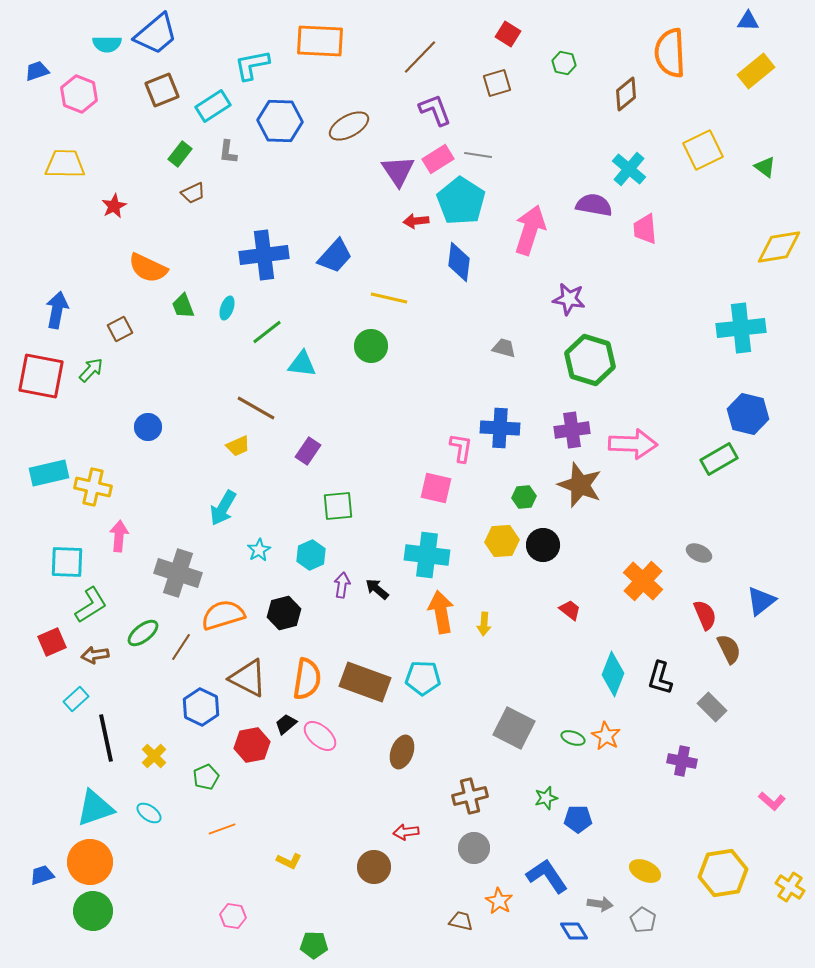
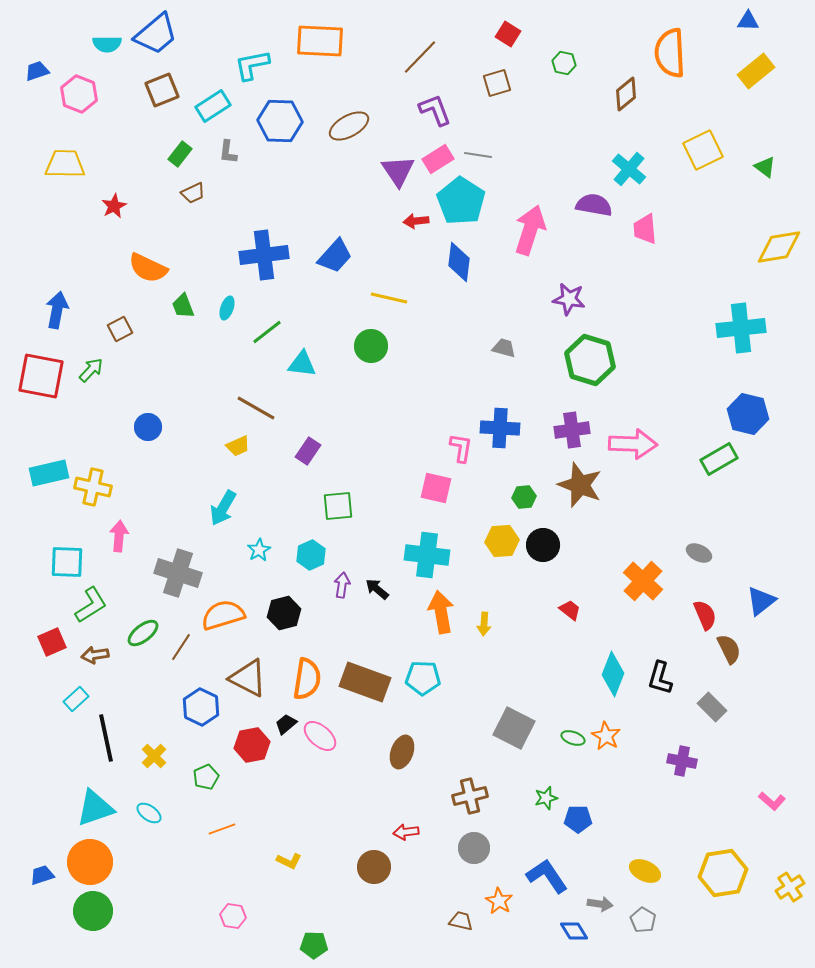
yellow cross at (790, 887): rotated 24 degrees clockwise
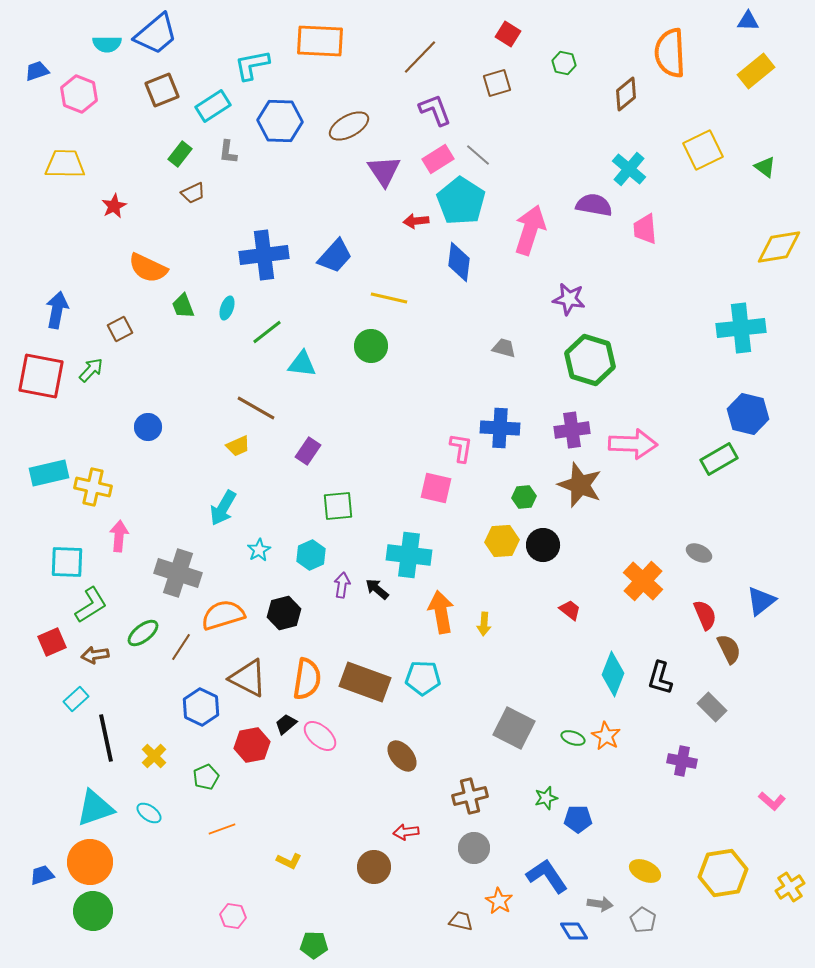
gray line at (478, 155): rotated 32 degrees clockwise
purple triangle at (398, 171): moved 14 px left
cyan cross at (427, 555): moved 18 px left
brown ellipse at (402, 752): moved 4 px down; rotated 60 degrees counterclockwise
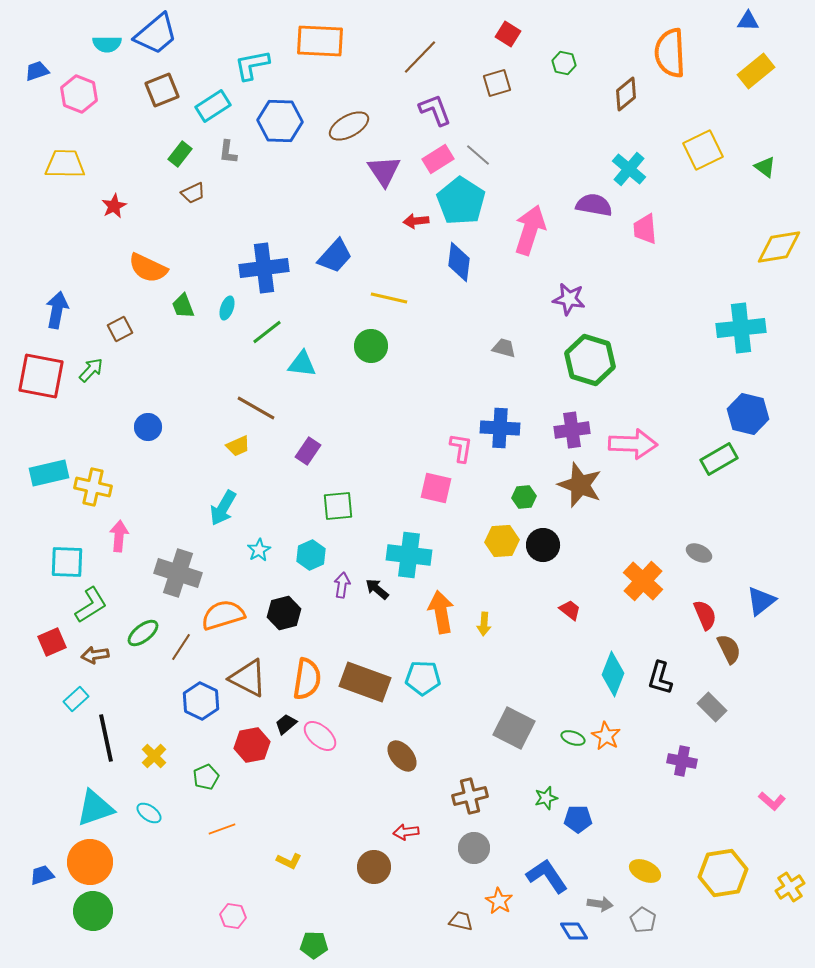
blue cross at (264, 255): moved 13 px down
blue hexagon at (201, 707): moved 6 px up
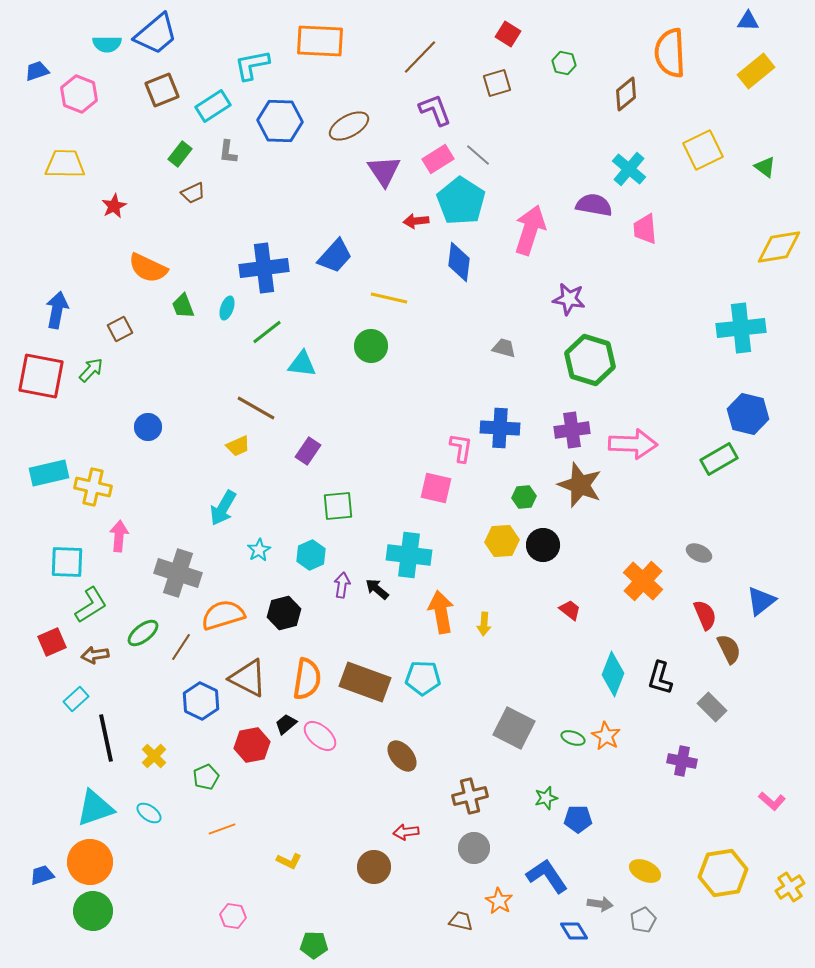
gray pentagon at (643, 920): rotated 15 degrees clockwise
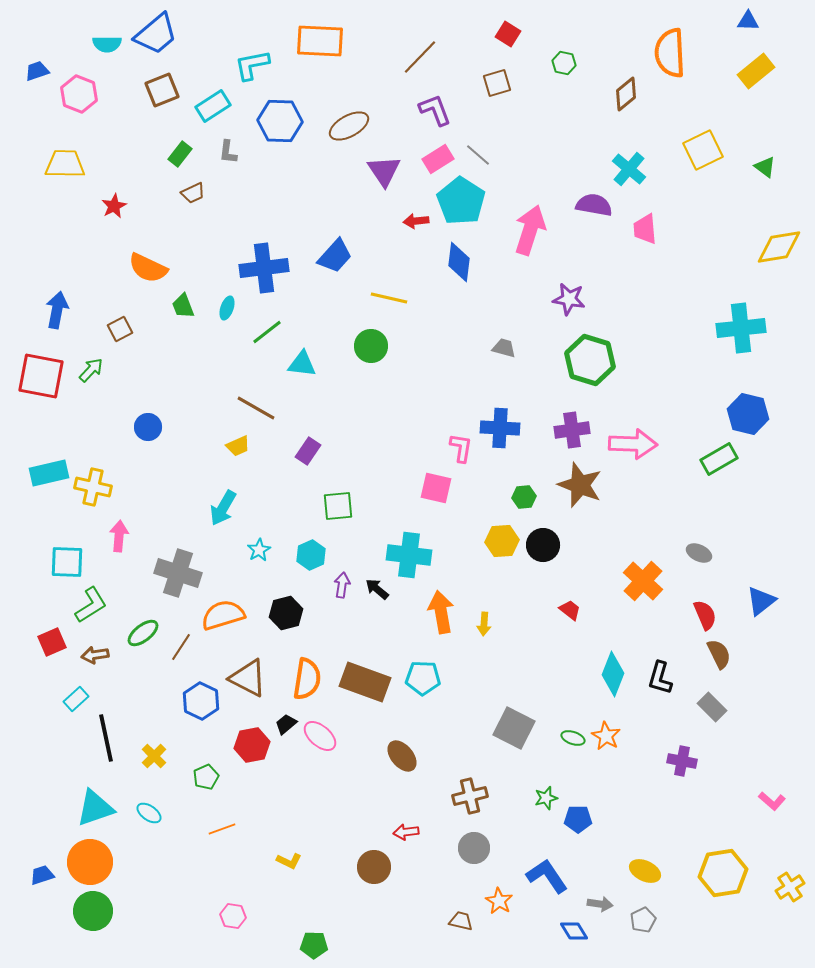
black hexagon at (284, 613): moved 2 px right
brown semicircle at (729, 649): moved 10 px left, 5 px down
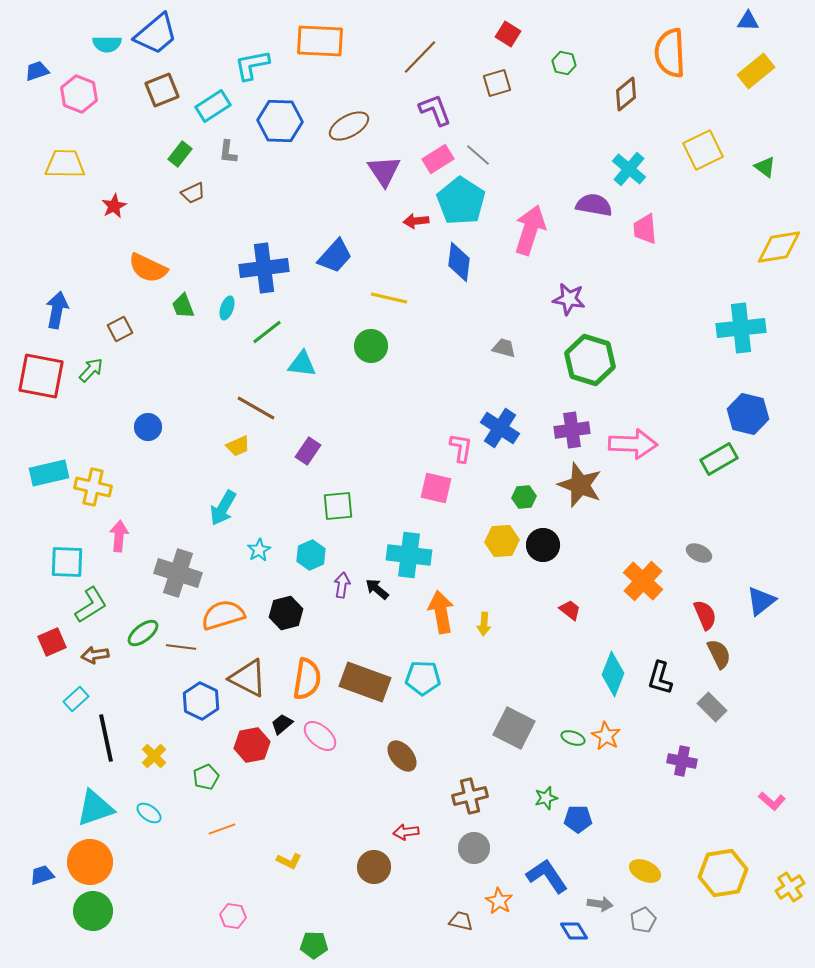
blue cross at (500, 428): rotated 30 degrees clockwise
brown line at (181, 647): rotated 64 degrees clockwise
black trapezoid at (286, 724): moved 4 px left
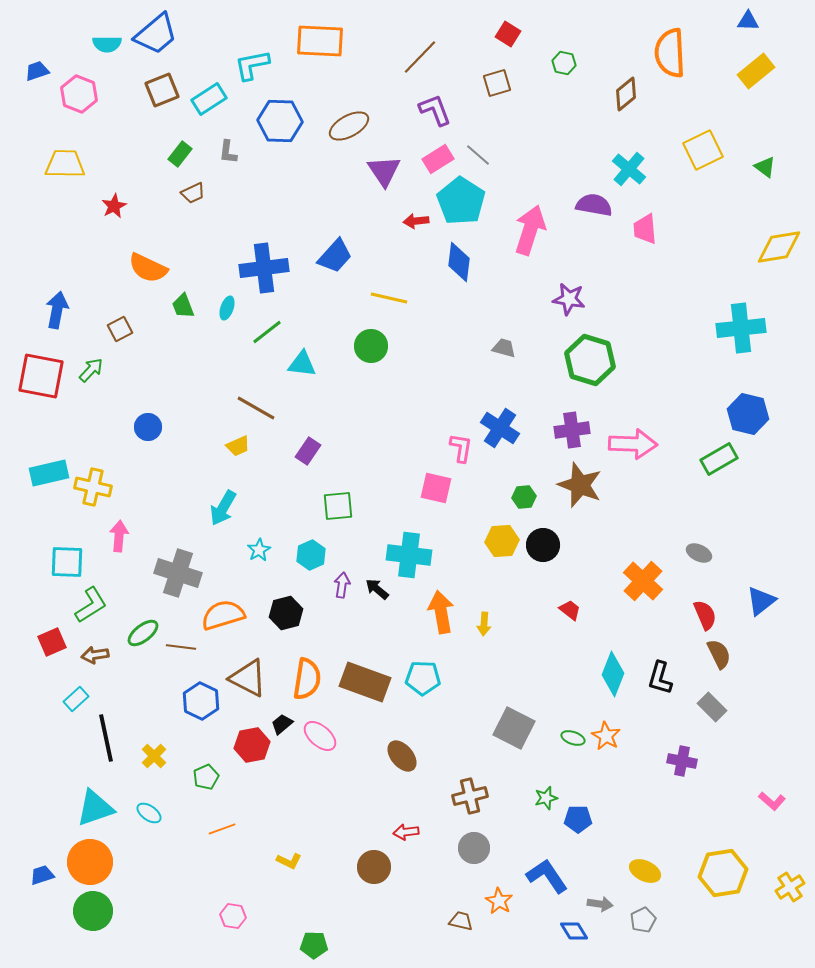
cyan rectangle at (213, 106): moved 4 px left, 7 px up
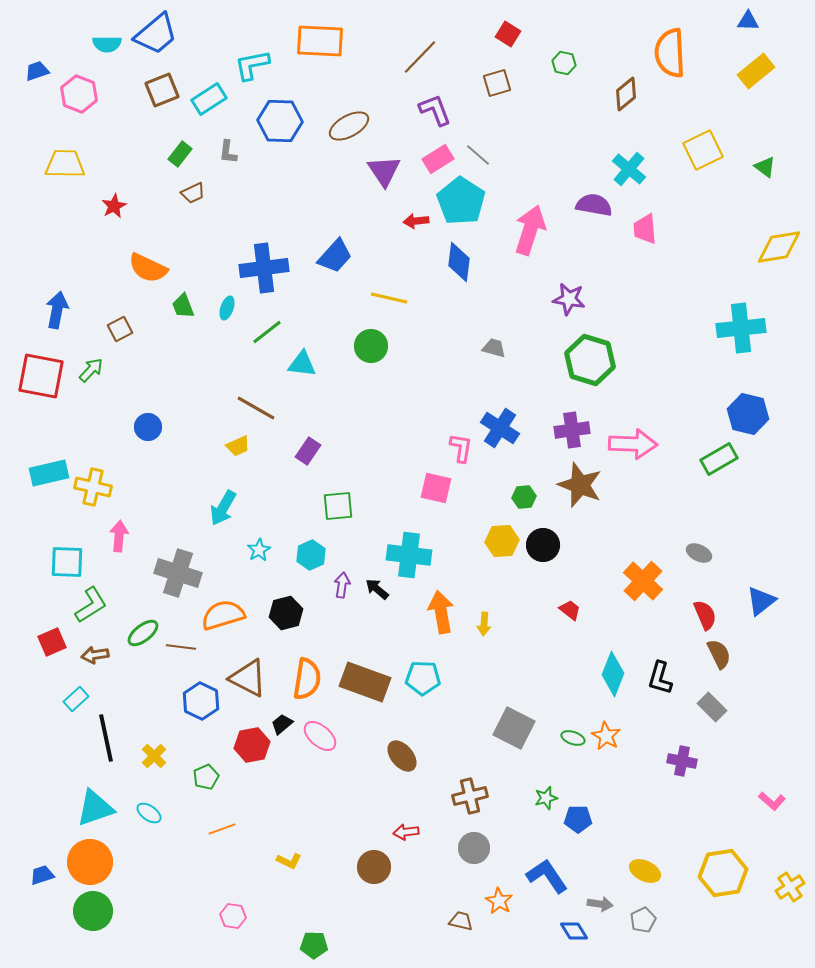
gray trapezoid at (504, 348): moved 10 px left
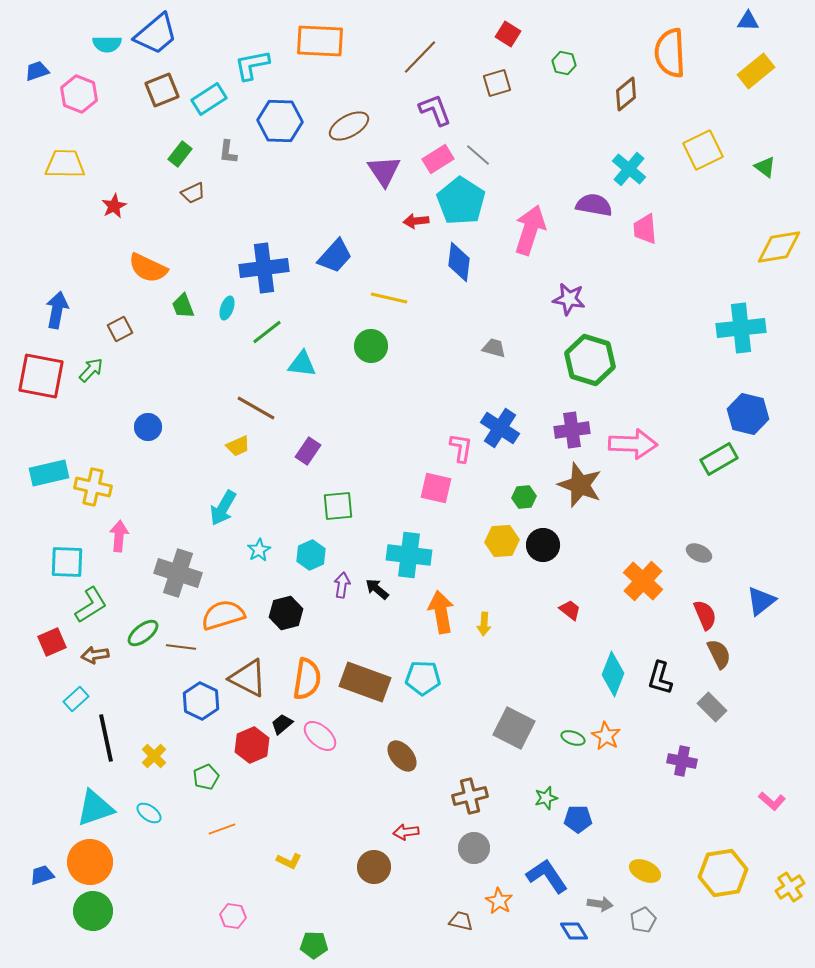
red hexagon at (252, 745): rotated 12 degrees counterclockwise
